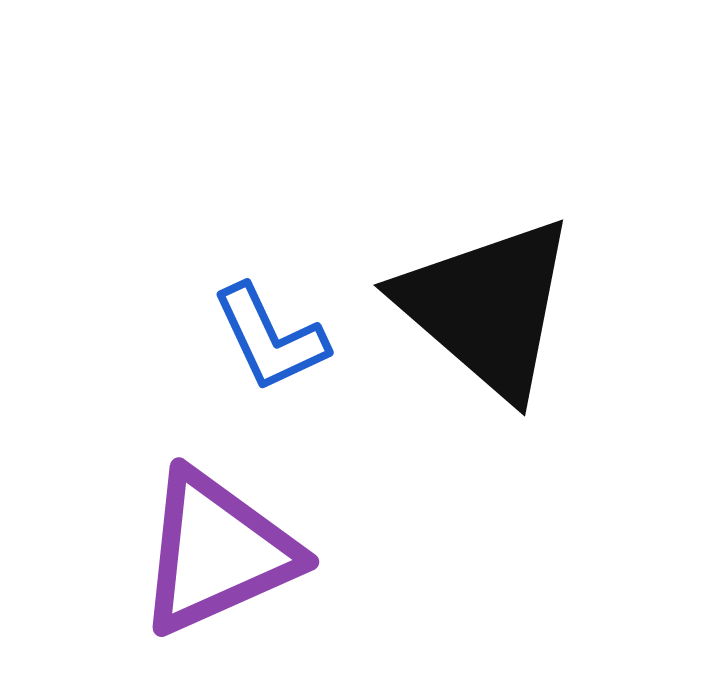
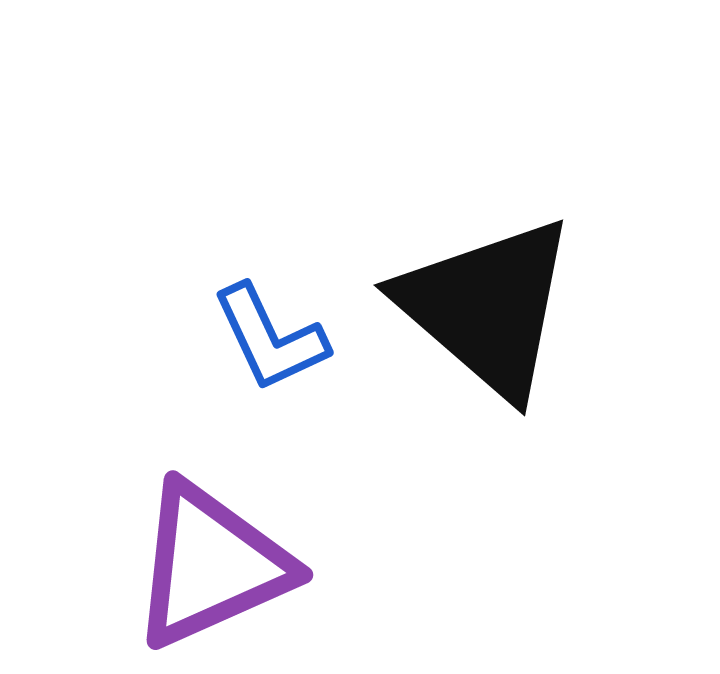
purple triangle: moved 6 px left, 13 px down
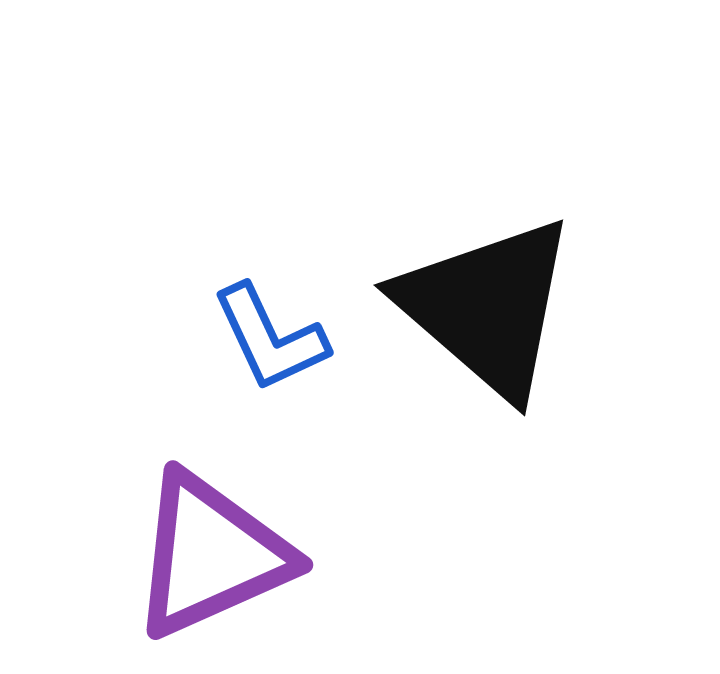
purple triangle: moved 10 px up
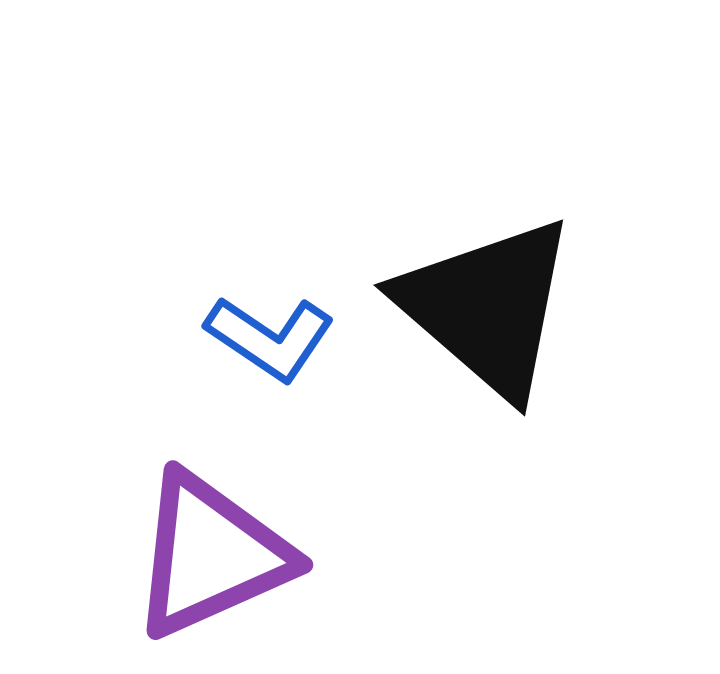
blue L-shape: rotated 31 degrees counterclockwise
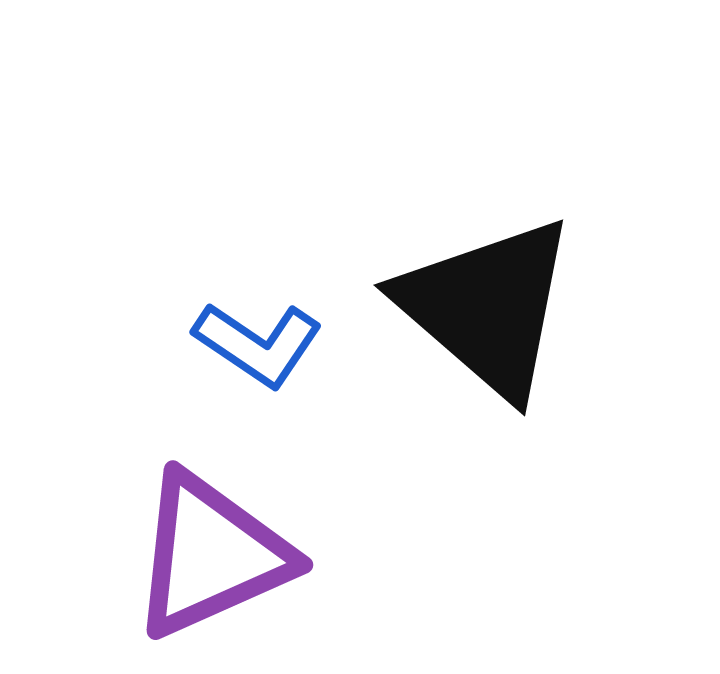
blue L-shape: moved 12 px left, 6 px down
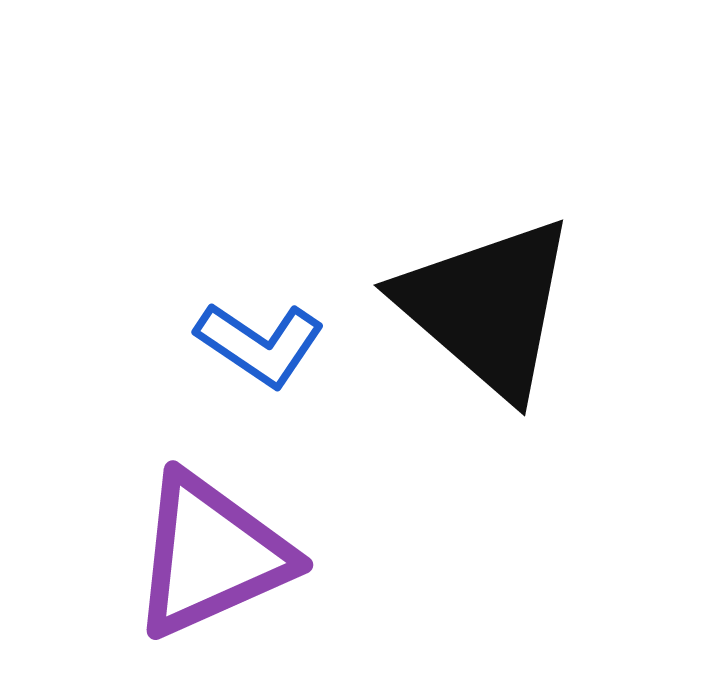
blue L-shape: moved 2 px right
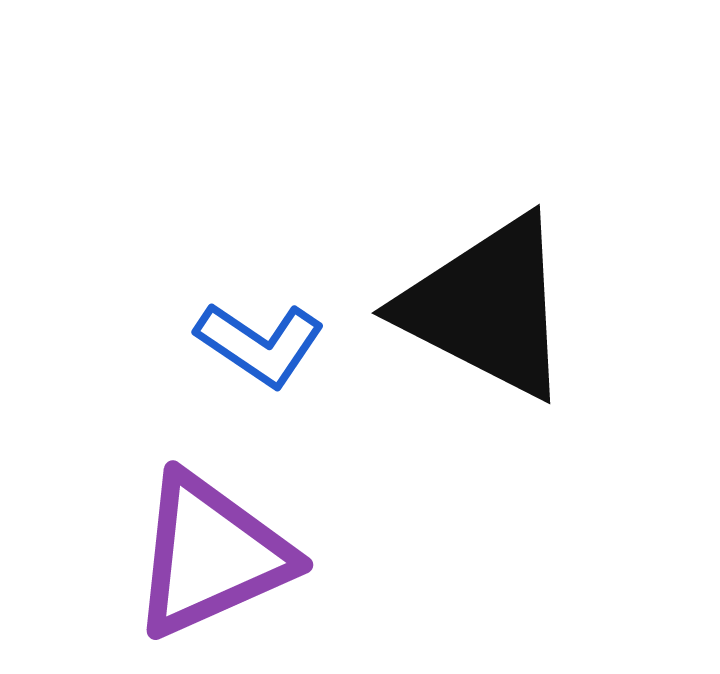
black triangle: rotated 14 degrees counterclockwise
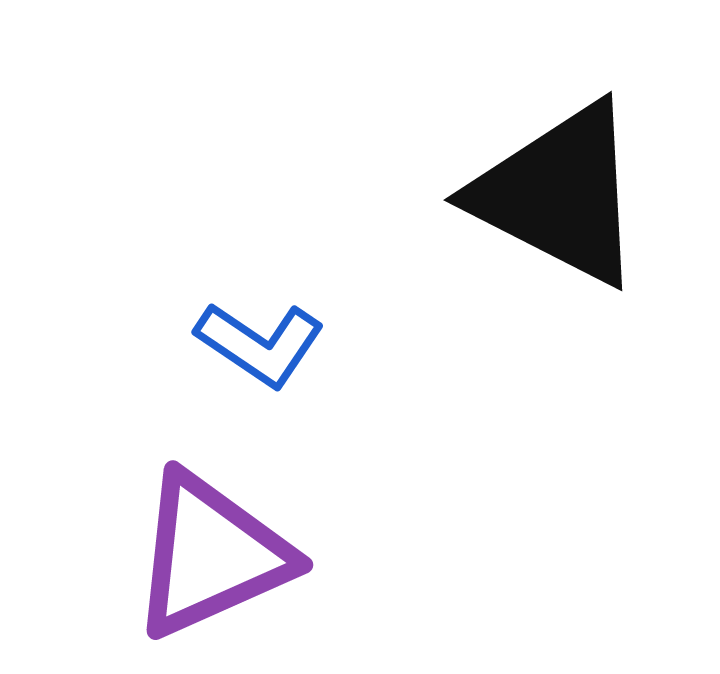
black triangle: moved 72 px right, 113 px up
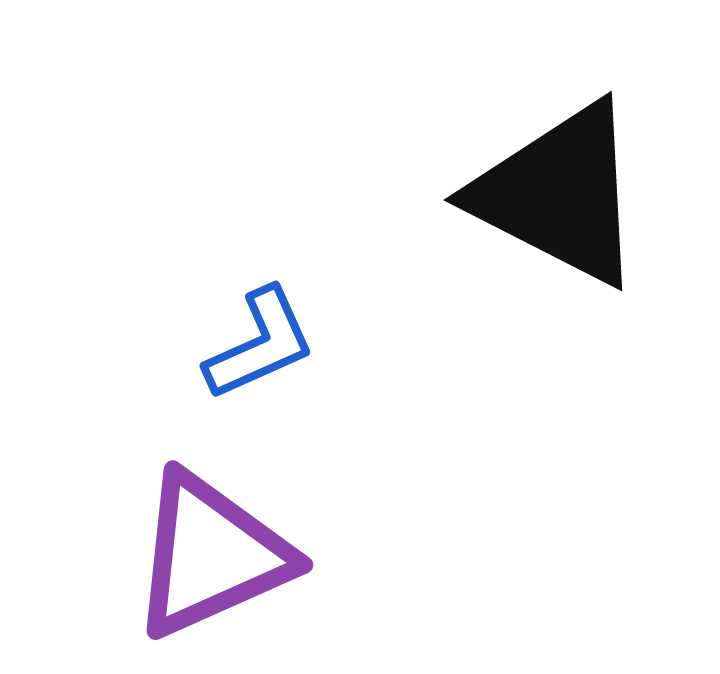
blue L-shape: rotated 58 degrees counterclockwise
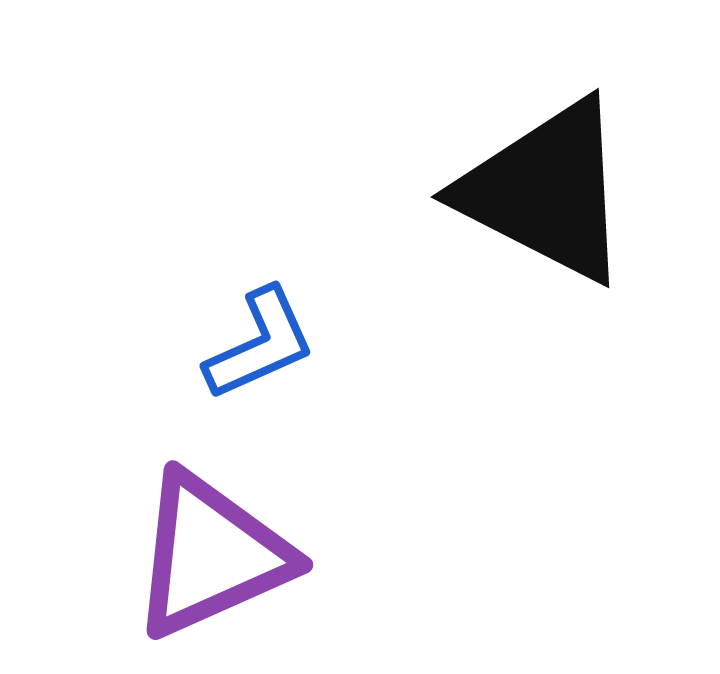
black triangle: moved 13 px left, 3 px up
